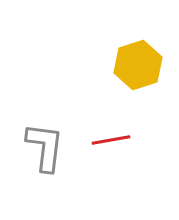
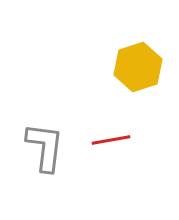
yellow hexagon: moved 2 px down
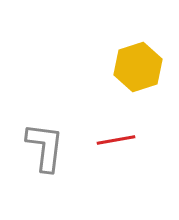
red line: moved 5 px right
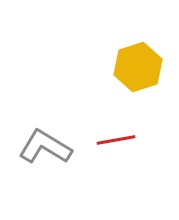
gray L-shape: rotated 66 degrees counterclockwise
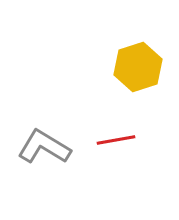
gray L-shape: moved 1 px left
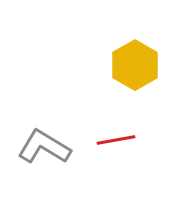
yellow hexagon: moved 3 px left, 2 px up; rotated 12 degrees counterclockwise
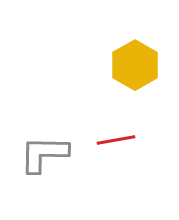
gray L-shape: moved 7 px down; rotated 30 degrees counterclockwise
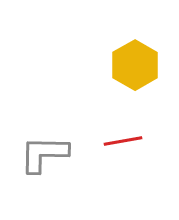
red line: moved 7 px right, 1 px down
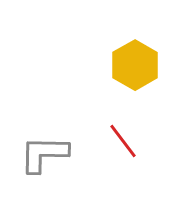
red line: rotated 63 degrees clockwise
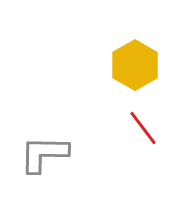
red line: moved 20 px right, 13 px up
